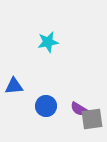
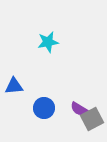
blue circle: moved 2 px left, 2 px down
gray square: rotated 20 degrees counterclockwise
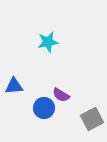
purple semicircle: moved 18 px left, 14 px up
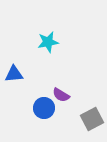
blue triangle: moved 12 px up
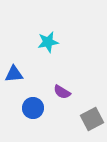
purple semicircle: moved 1 px right, 3 px up
blue circle: moved 11 px left
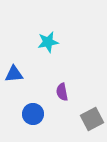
purple semicircle: rotated 48 degrees clockwise
blue circle: moved 6 px down
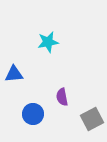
purple semicircle: moved 5 px down
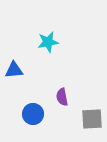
blue triangle: moved 4 px up
gray square: rotated 25 degrees clockwise
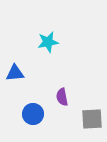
blue triangle: moved 1 px right, 3 px down
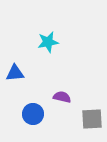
purple semicircle: rotated 114 degrees clockwise
